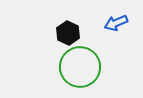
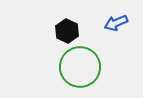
black hexagon: moved 1 px left, 2 px up
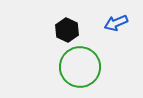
black hexagon: moved 1 px up
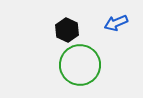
green circle: moved 2 px up
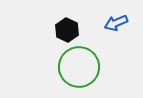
green circle: moved 1 px left, 2 px down
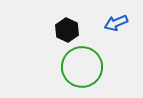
green circle: moved 3 px right
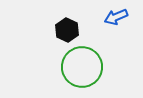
blue arrow: moved 6 px up
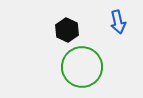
blue arrow: moved 2 px right, 5 px down; rotated 80 degrees counterclockwise
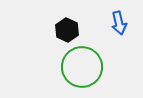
blue arrow: moved 1 px right, 1 px down
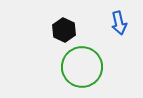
black hexagon: moved 3 px left
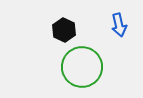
blue arrow: moved 2 px down
